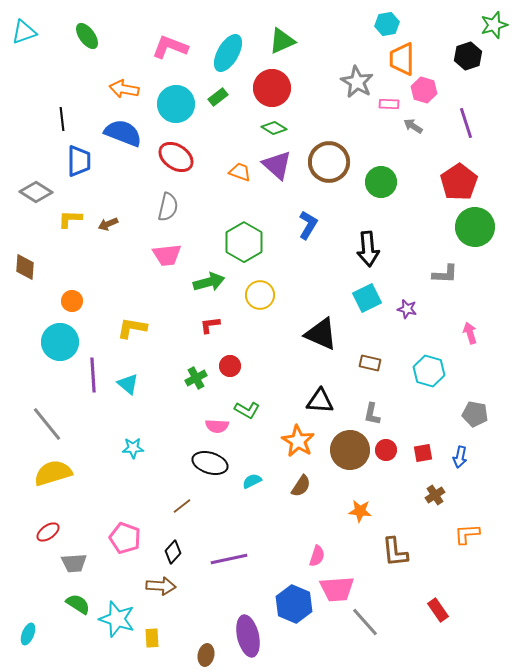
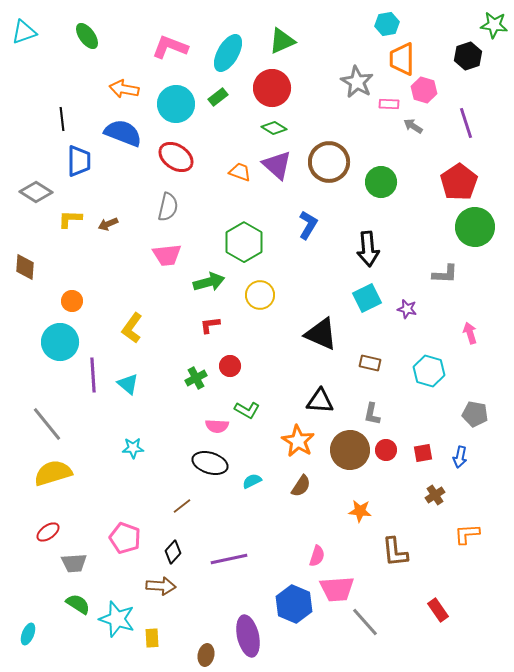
green star at (494, 25): rotated 24 degrees clockwise
yellow L-shape at (132, 328): rotated 64 degrees counterclockwise
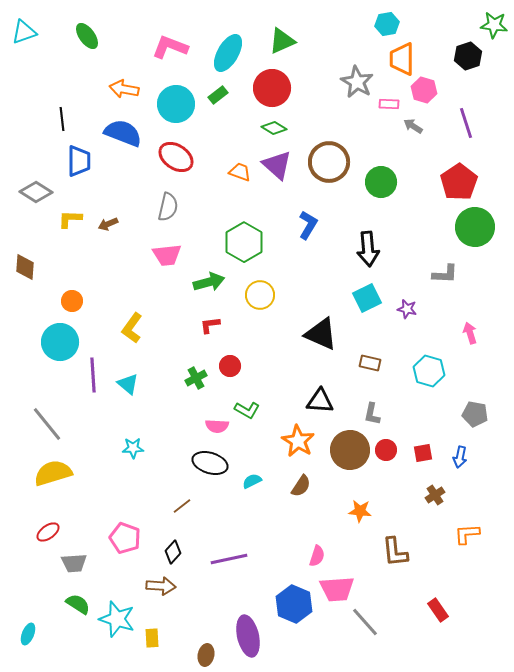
green rectangle at (218, 97): moved 2 px up
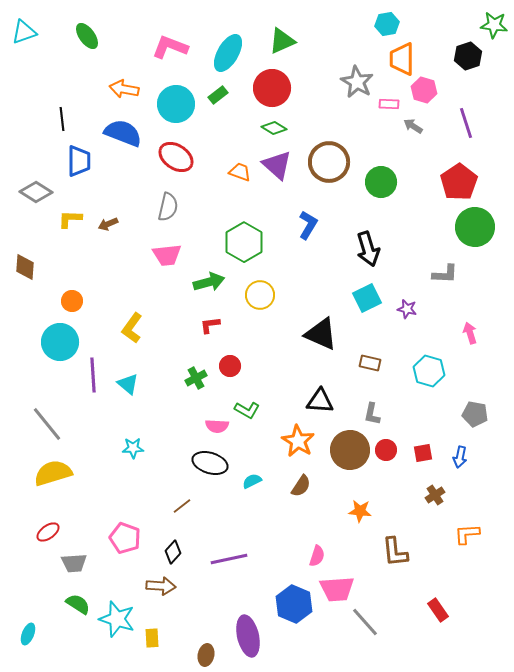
black arrow at (368, 249): rotated 12 degrees counterclockwise
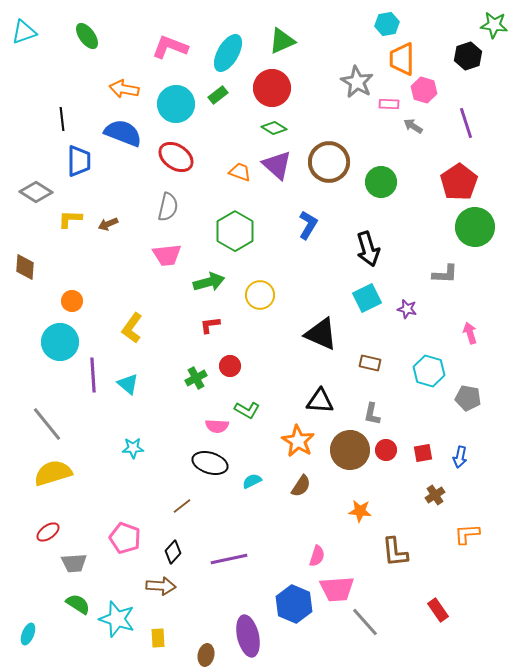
green hexagon at (244, 242): moved 9 px left, 11 px up
gray pentagon at (475, 414): moved 7 px left, 16 px up
yellow rectangle at (152, 638): moved 6 px right
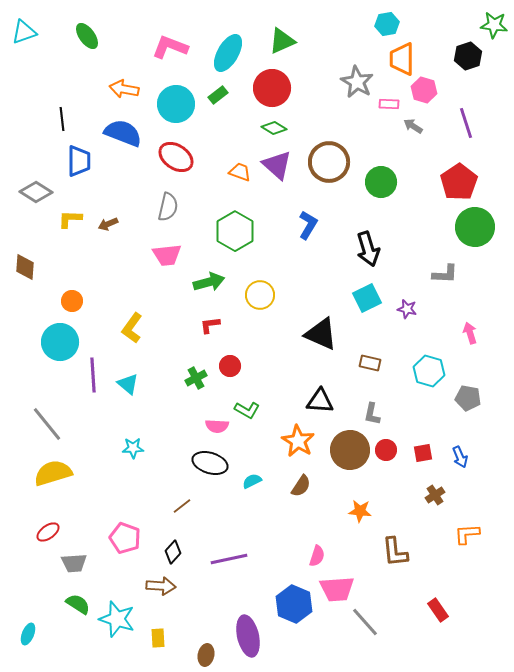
blue arrow at (460, 457): rotated 35 degrees counterclockwise
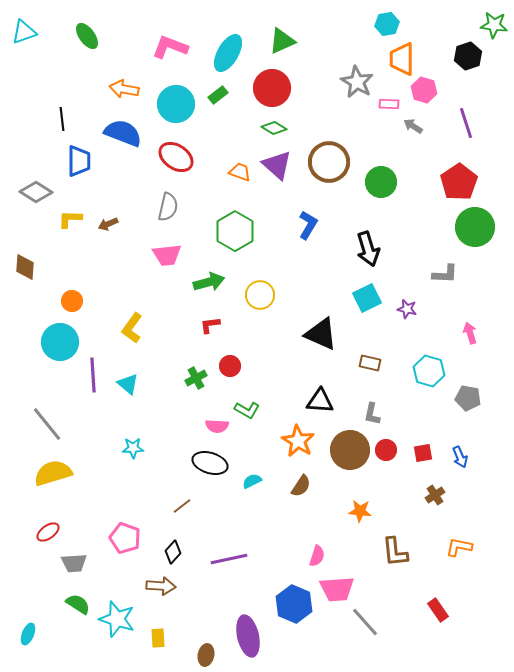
orange L-shape at (467, 534): moved 8 px left, 13 px down; rotated 16 degrees clockwise
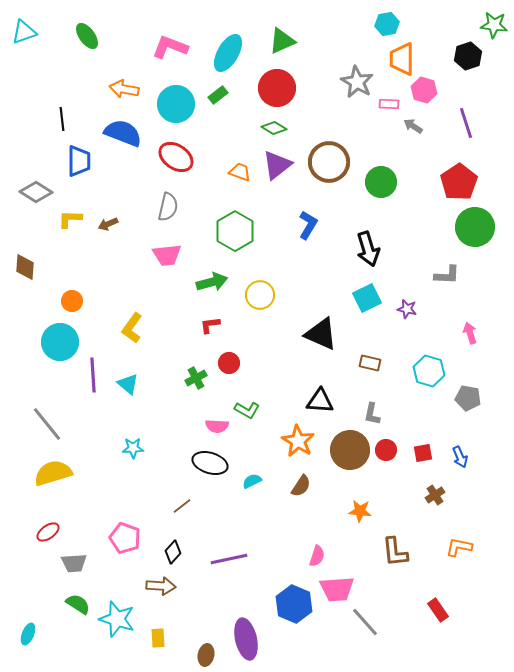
red circle at (272, 88): moved 5 px right
purple triangle at (277, 165): rotated 40 degrees clockwise
gray L-shape at (445, 274): moved 2 px right, 1 px down
green arrow at (209, 282): moved 3 px right
red circle at (230, 366): moved 1 px left, 3 px up
purple ellipse at (248, 636): moved 2 px left, 3 px down
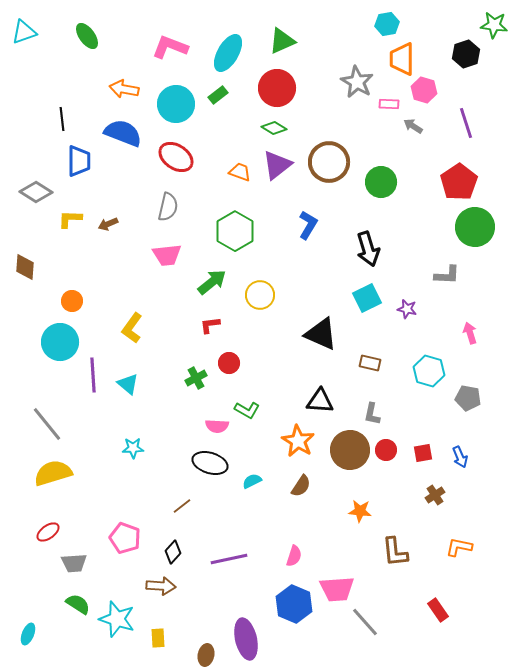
black hexagon at (468, 56): moved 2 px left, 2 px up
green arrow at (212, 282): rotated 24 degrees counterclockwise
pink semicircle at (317, 556): moved 23 px left
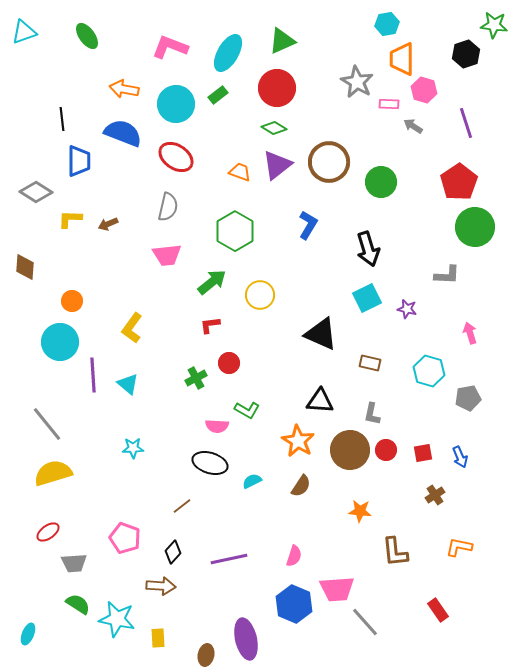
gray pentagon at (468, 398): rotated 20 degrees counterclockwise
cyan star at (117, 619): rotated 6 degrees counterclockwise
